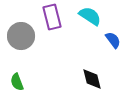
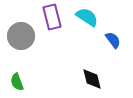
cyan semicircle: moved 3 px left, 1 px down
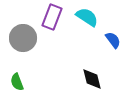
purple rectangle: rotated 35 degrees clockwise
gray circle: moved 2 px right, 2 px down
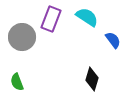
purple rectangle: moved 1 px left, 2 px down
gray circle: moved 1 px left, 1 px up
black diamond: rotated 30 degrees clockwise
